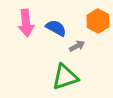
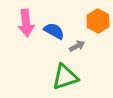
blue semicircle: moved 2 px left, 3 px down
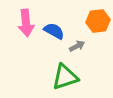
orange hexagon: rotated 25 degrees clockwise
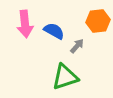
pink arrow: moved 1 px left, 1 px down
gray arrow: rotated 21 degrees counterclockwise
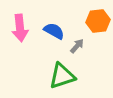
pink arrow: moved 5 px left, 4 px down
green triangle: moved 3 px left, 1 px up
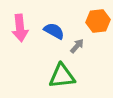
green triangle: rotated 12 degrees clockwise
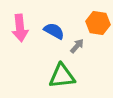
orange hexagon: moved 2 px down; rotated 15 degrees clockwise
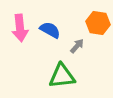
blue semicircle: moved 4 px left, 1 px up
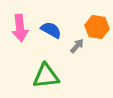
orange hexagon: moved 1 px left, 4 px down
blue semicircle: moved 1 px right
green triangle: moved 16 px left
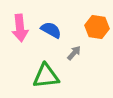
gray arrow: moved 3 px left, 7 px down
